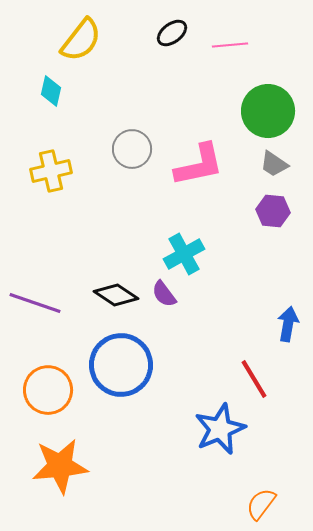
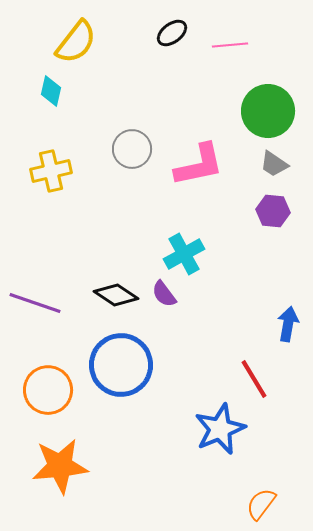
yellow semicircle: moved 5 px left, 2 px down
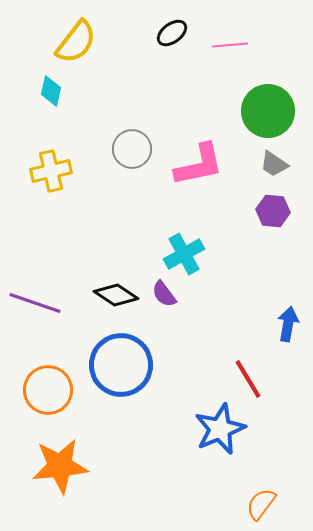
red line: moved 6 px left
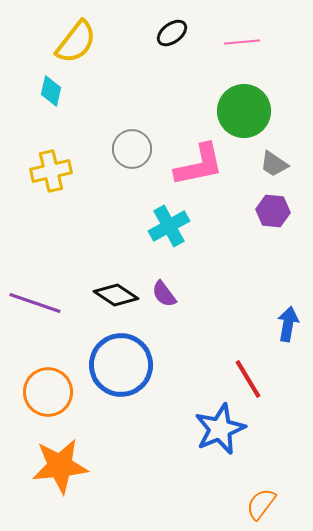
pink line: moved 12 px right, 3 px up
green circle: moved 24 px left
cyan cross: moved 15 px left, 28 px up
orange circle: moved 2 px down
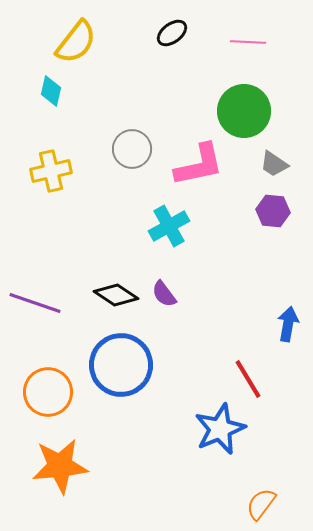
pink line: moved 6 px right; rotated 8 degrees clockwise
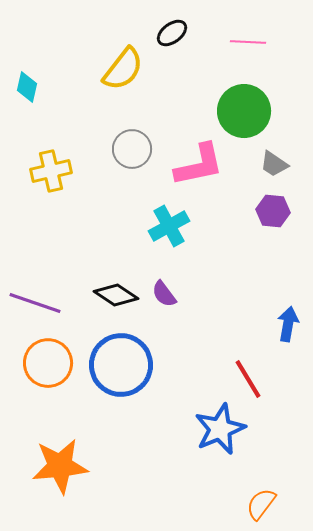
yellow semicircle: moved 47 px right, 27 px down
cyan diamond: moved 24 px left, 4 px up
orange circle: moved 29 px up
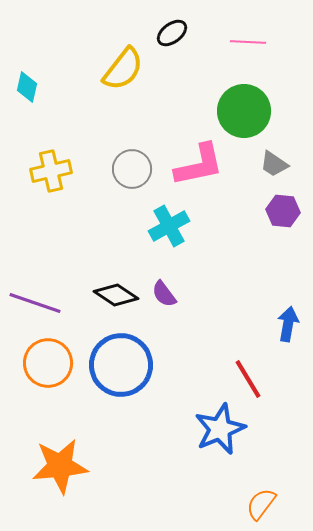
gray circle: moved 20 px down
purple hexagon: moved 10 px right
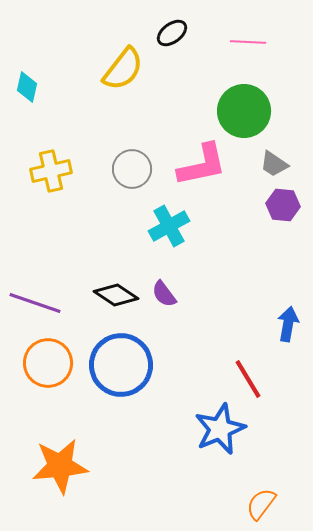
pink L-shape: moved 3 px right
purple hexagon: moved 6 px up
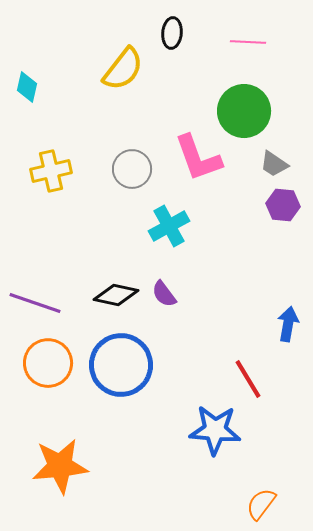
black ellipse: rotated 48 degrees counterclockwise
pink L-shape: moved 4 px left, 7 px up; rotated 82 degrees clockwise
black diamond: rotated 21 degrees counterclockwise
blue star: moved 5 px left, 1 px down; rotated 27 degrees clockwise
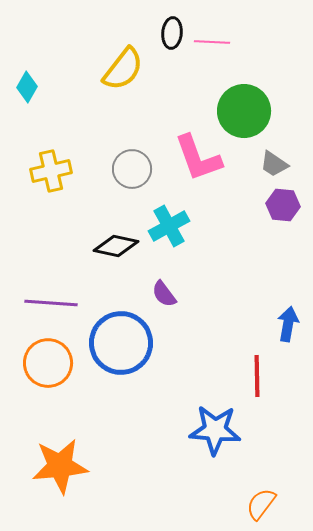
pink line: moved 36 px left
cyan diamond: rotated 16 degrees clockwise
black diamond: moved 49 px up
purple line: moved 16 px right; rotated 15 degrees counterclockwise
blue circle: moved 22 px up
red line: moved 9 px right, 3 px up; rotated 30 degrees clockwise
